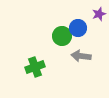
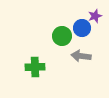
purple star: moved 4 px left, 2 px down
blue circle: moved 4 px right
green cross: rotated 18 degrees clockwise
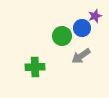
gray arrow: rotated 42 degrees counterclockwise
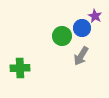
purple star: rotated 24 degrees counterclockwise
gray arrow: rotated 24 degrees counterclockwise
green cross: moved 15 px left, 1 px down
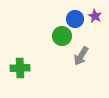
blue circle: moved 7 px left, 9 px up
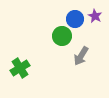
green cross: rotated 30 degrees counterclockwise
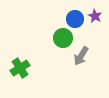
green circle: moved 1 px right, 2 px down
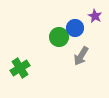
blue circle: moved 9 px down
green circle: moved 4 px left, 1 px up
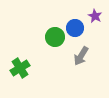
green circle: moved 4 px left
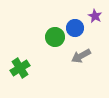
gray arrow: rotated 30 degrees clockwise
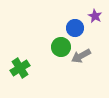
green circle: moved 6 px right, 10 px down
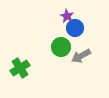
purple star: moved 28 px left
